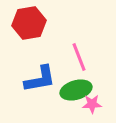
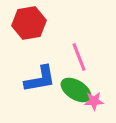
green ellipse: rotated 48 degrees clockwise
pink star: moved 2 px right, 3 px up
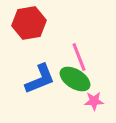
blue L-shape: rotated 12 degrees counterclockwise
green ellipse: moved 1 px left, 11 px up
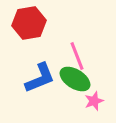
pink line: moved 2 px left, 1 px up
blue L-shape: moved 1 px up
pink star: rotated 18 degrees counterclockwise
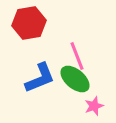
green ellipse: rotated 8 degrees clockwise
pink star: moved 5 px down
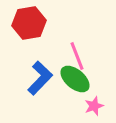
blue L-shape: rotated 24 degrees counterclockwise
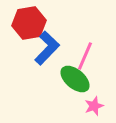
pink line: moved 8 px right; rotated 44 degrees clockwise
blue L-shape: moved 7 px right, 30 px up
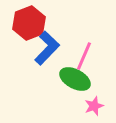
red hexagon: rotated 12 degrees counterclockwise
pink line: moved 1 px left
green ellipse: rotated 12 degrees counterclockwise
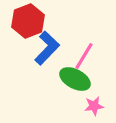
red hexagon: moved 1 px left, 2 px up
pink line: rotated 8 degrees clockwise
pink star: rotated 12 degrees clockwise
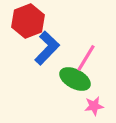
pink line: moved 2 px right, 2 px down
